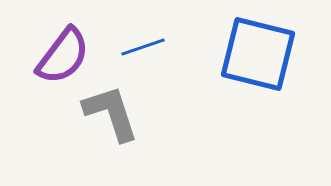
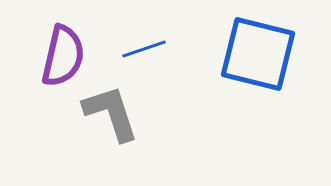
blue line: moved 1 px right, 2 px down
purple semicircle: rotated 24 degrees counterclockwise
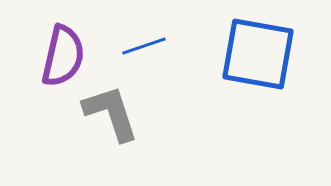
blue line: moved 3 px up
blue square: rotated 4 degrees counterclockwise
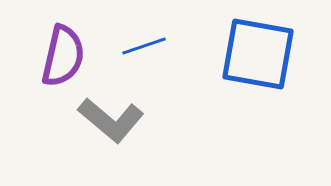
gray L-shape: moved 7 px down; rotated 148 degrees clockwise
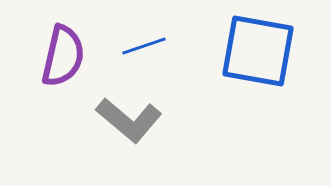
blue square: moved 3 px up
gray L-shape: moved 18 px right
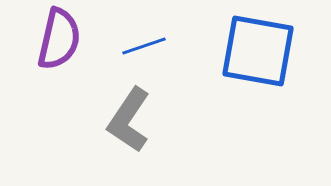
purple semicircle: moved 4 px left, 17 px up
gray L-shape: rotated 84 degrees clockwise
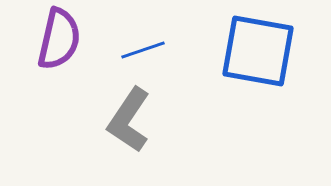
blue line: moved 1 px left, 4 px down
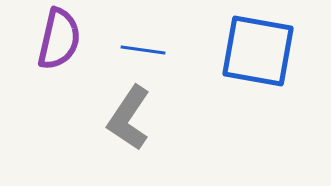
blue line: rotated 27 degrees clockwise
gray L-shape: moved 2 px up
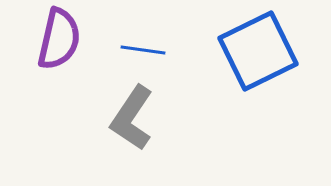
blue square: rotated 36 degrees counterclockwise
gray L-shape: moved 3 px right
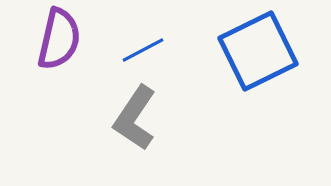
blue line: rotated 36 degrees counterclockwise
gray L-shape: moved 3 px right
